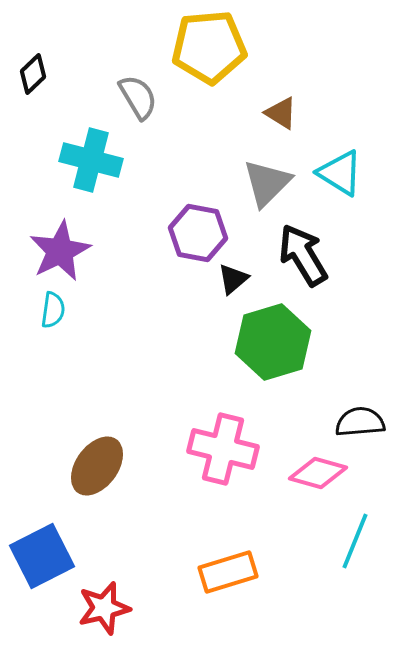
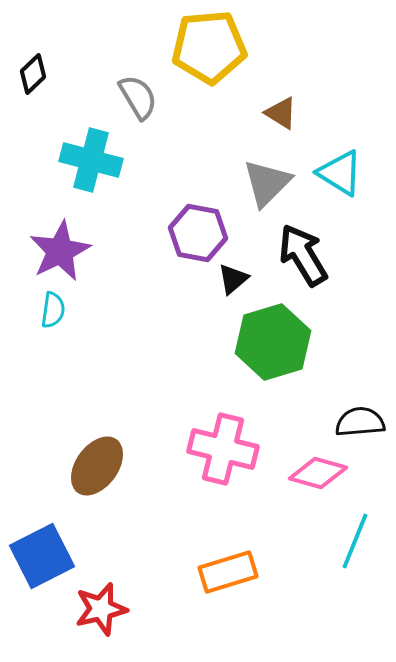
red star: moved 3 px left, 1 px down
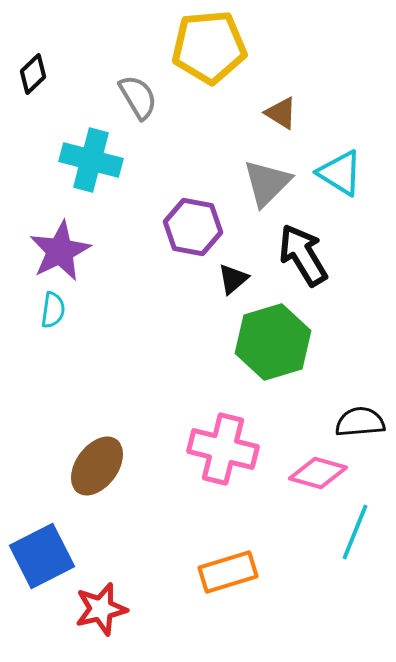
purple hexagon: moved 5 px left, 6 px up
cyan line: moved 9 px up
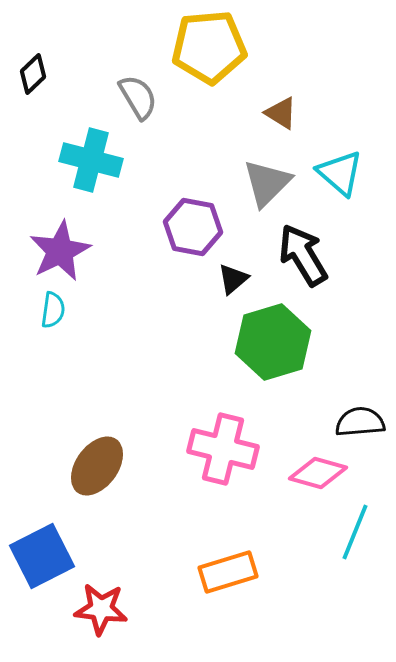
cyan triangle: rotated 9 degrees clockwise
red star: rotated 20 degrees clockwise
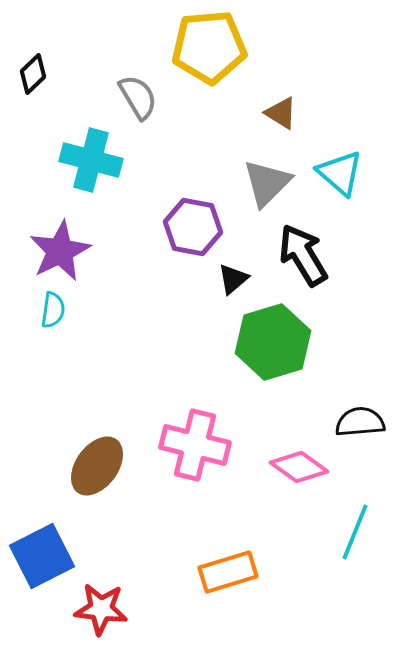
pink cross: moved 28 px left, 4 px up
pink diamond: moved 19 px left, 6 px up; rotated 20 degrees clockwise
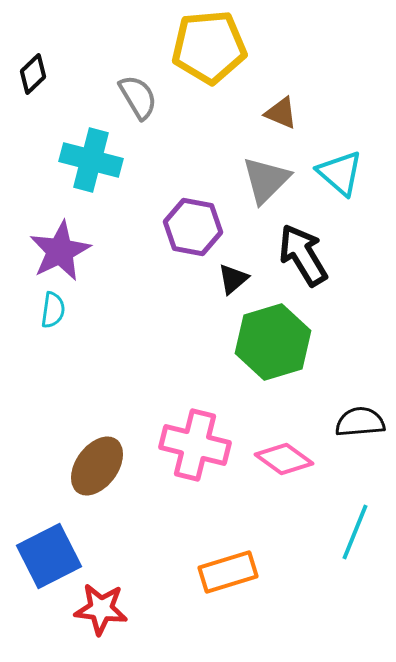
brown triangle: rotated 9 degrees counterclockwise
gray triangle: moved 1 px left, 3 px up
pink diamond: moved 15 px left, 8 px up
blue square: moved 7 px right
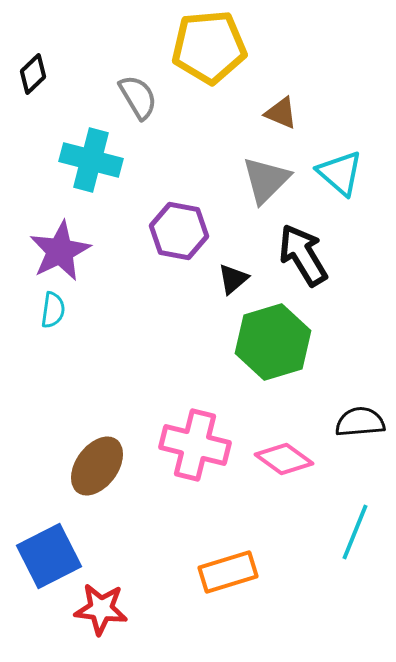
purple hexagon: moved 14 px left, 4 px down
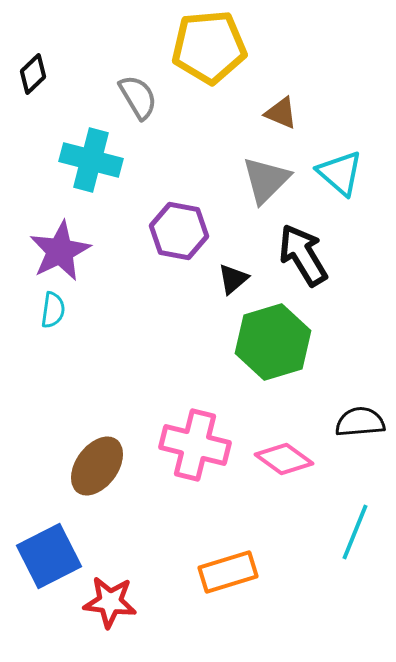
red star: moved 9 px right, 7 px up
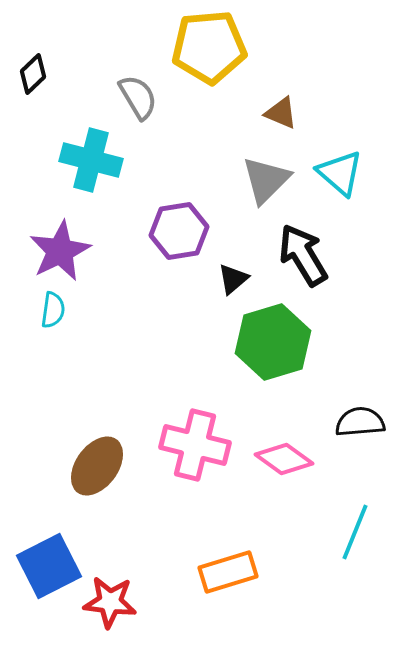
purple hexagon: rotated 20 degrees counterclockwise
blue square: moved 10 px down
